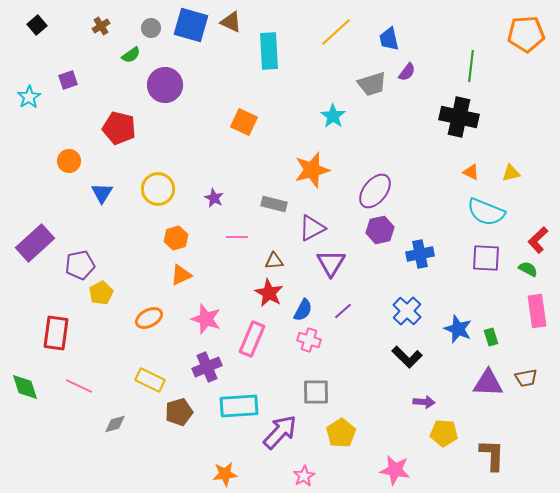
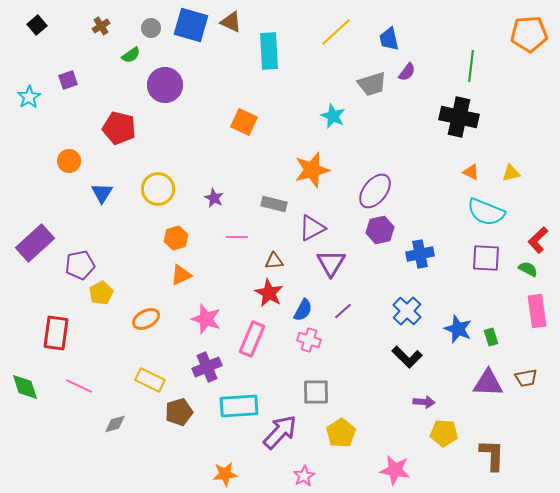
orange pentagon at (526, 34): moved 3 px right
cyan star at (333, 116): rotated 10 degrees counterclockwise
orange ellipse at (149, 318): moved 3 px left, 1 px down
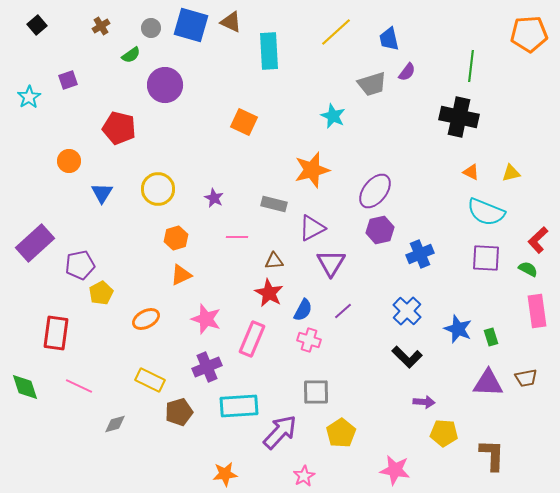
blue cross at (420, 254): rotated 12 degrees counterclockwise
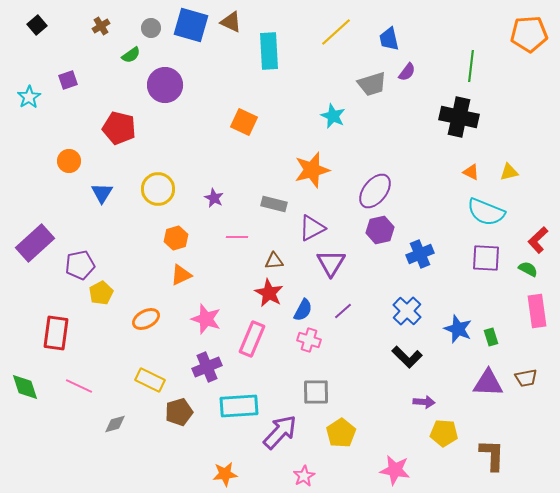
yellow triangle at (511, 173): moved 2 px left, 1 px up
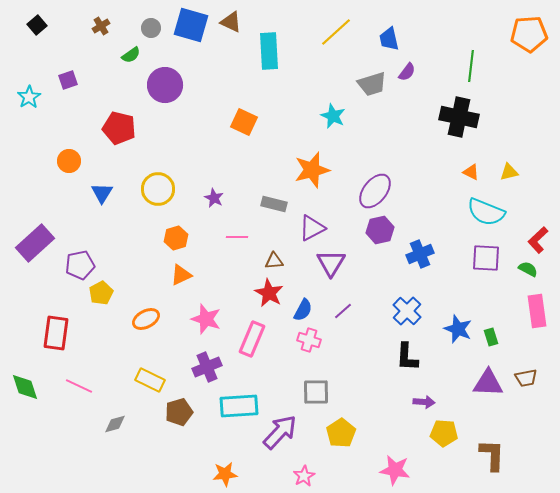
black L-shape at (407, 357): rotated 48 degrees clockwise
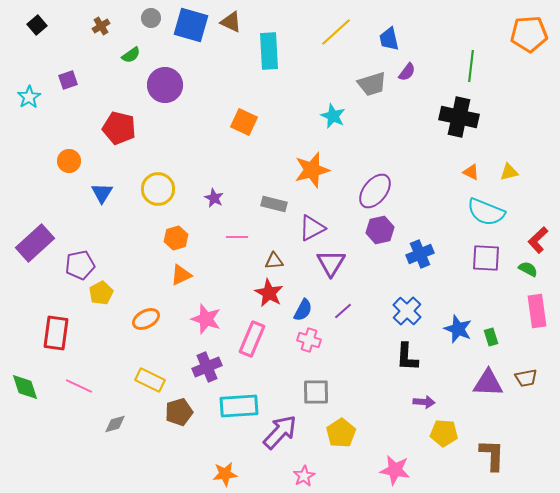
gray circle at (151, 28): moved 10 px up
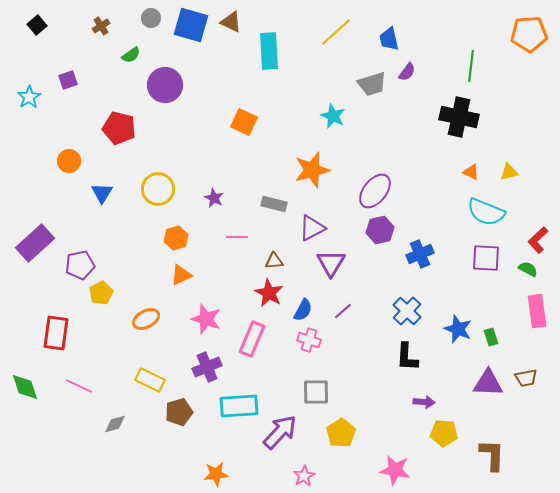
orange star at (225, 474): moved 9 px left
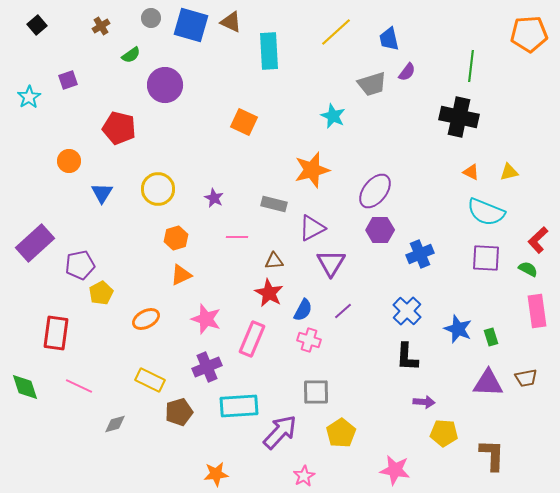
purple hexagon at (380, 230): rotated 12 degrees clockwise
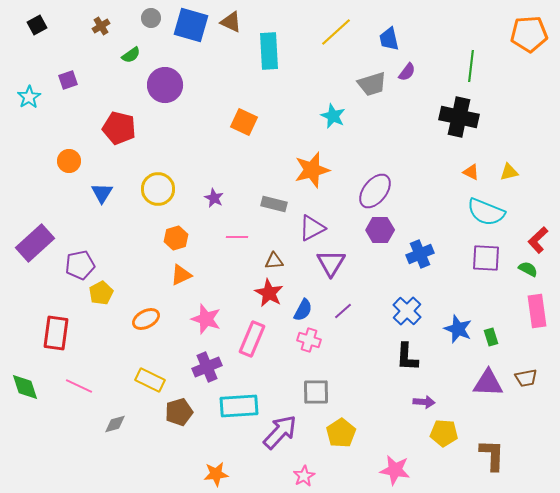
black square at (37, 25): rotated 12 degrees clockwise
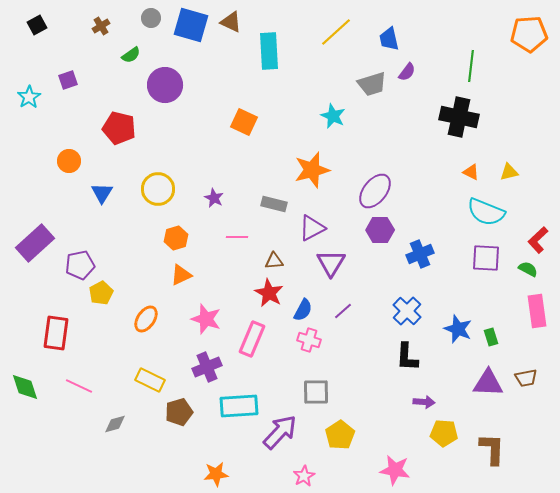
orange ellipse at (146, 319): rotated 28 degrees counterclockwise
yellow pentagon at (341, 433): moved 1 px left, 2 px down
brown L-shape at (492, 455): moved 6 px up
